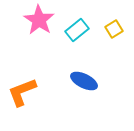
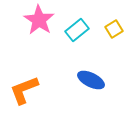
blue ellipse: moved 7 px right, 1 px up
orange L-shape: moved 2 px right, 2 px up
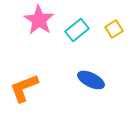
orange L-shape: moved 2 px up
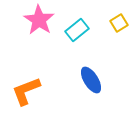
yellow square: moved 5 px right, 6 px up
blue ellipse: rotated 32 degrees clockwise
orange L-shape: moved 2 px right, 3 px down
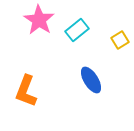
yellow square: moved 1 px right, 17 px down
orange L-shape: rotated 48 degrees counterclockwise
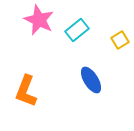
pink star: rotated 8 degrees counterclockwise
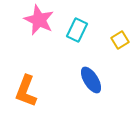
cyan rectangle: rotated 25 degrees counterclockwise
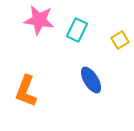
pink star: rotated 16 degrees counterclockwise
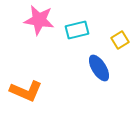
cyan rectangle: rotated 50 degrees clockwise
blue ellipse: moved 8 px right, 12 px up
orange L-shape: rotated 88 degrees counterclockwise
